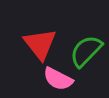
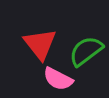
green semicircle: rotated 9 degrees clockwise
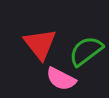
pink semicircle: moved 3 px right
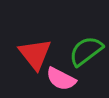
red triangle: moved 5 px left, 10 px down
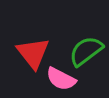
red triangle: moved 2 px left, 1 px up
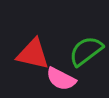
red triangle: moved 1 px down; rotated 39 degrees counterclockwise
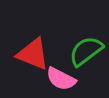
red triangle: rotated 9 degrees clockwise
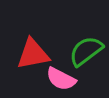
red triangle: rotated 33 degrees counterclockwise
